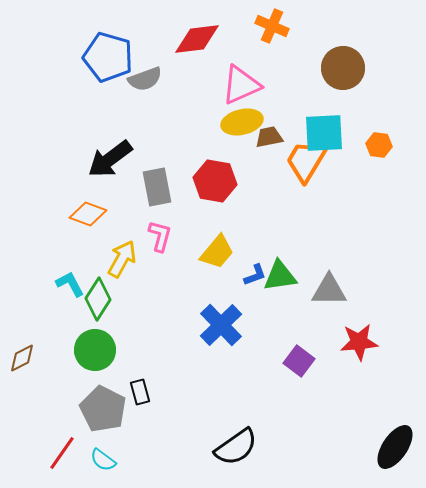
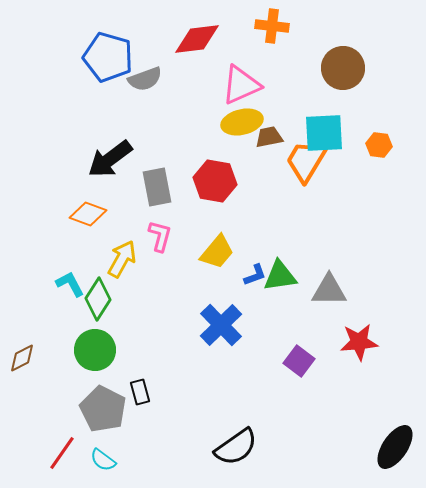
orange cross: rotated 16 degrees counterclockwise
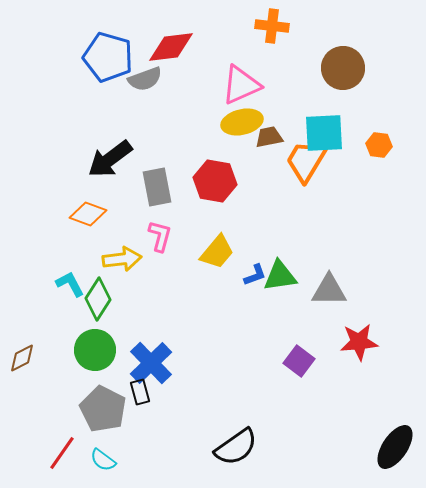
red diamond: moved 26 px left, 8 px down
yellow arrow: rotated 54 degrees clockwise
blue cross: moved 70 px left, 38 px down
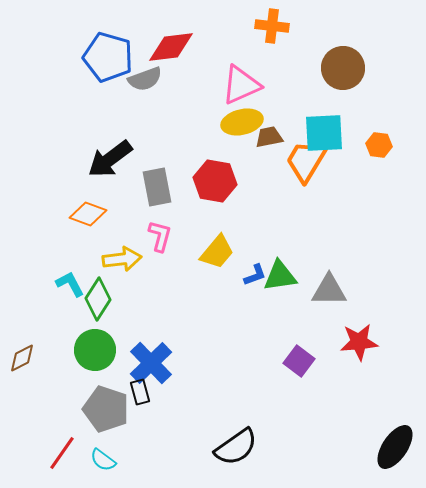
gray pentagon: moved 3 px right; rotated 9 degrees counterclockwise
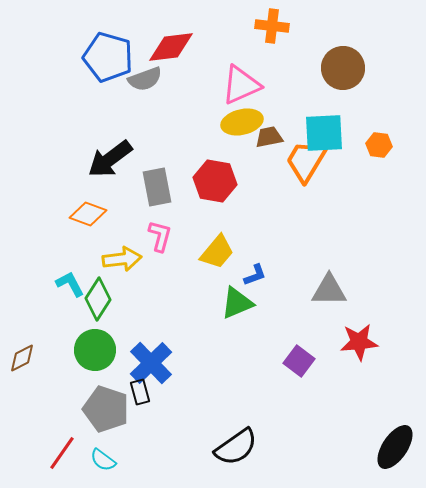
green triangle: moved 43 px left, 27 px down; rotated 15 degrees counterclockwise
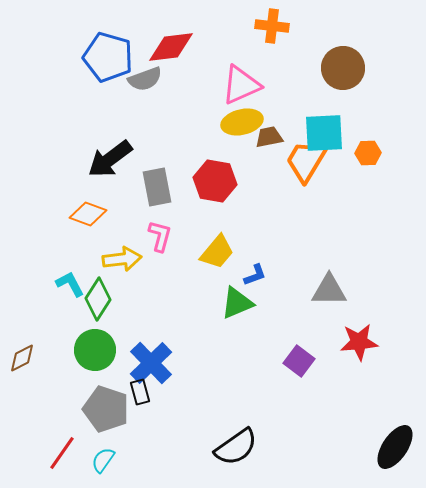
orange hexagon: moved 11 px left, 8 px down; rotated 10 degrees counterclockwise
cyan semicircle: rotated 88 degrees clockwise
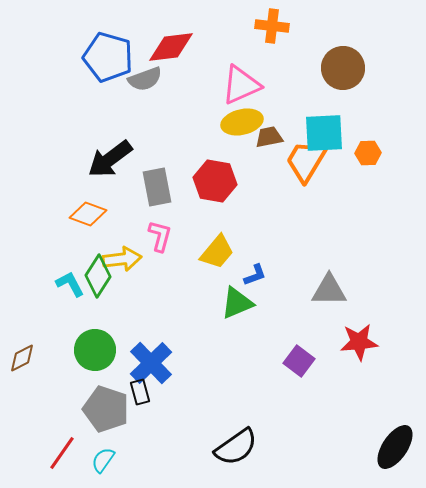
green diamond: moved 23 px up
